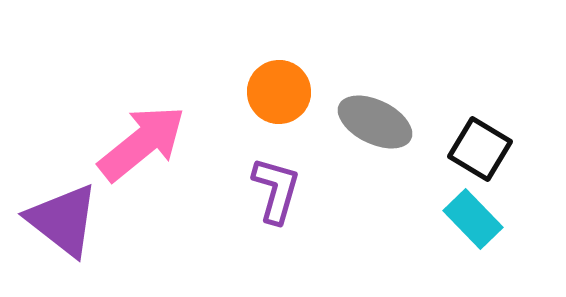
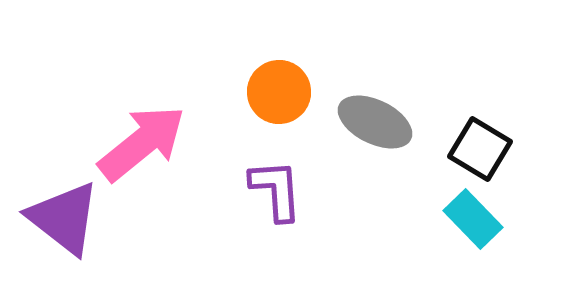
purple L-shape: rotated 20 degrees counterclockwise
purple triangle: moved 1 px right, 2 px up
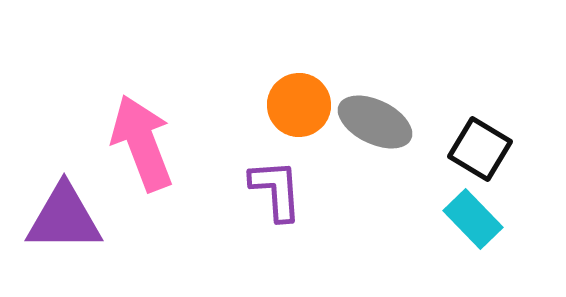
orange circle: moved 20 px right, 13 px down
pink arrow: rotated 72 degrees counterclockwise
purple triangle: rotated 38 degrees counterclockwise
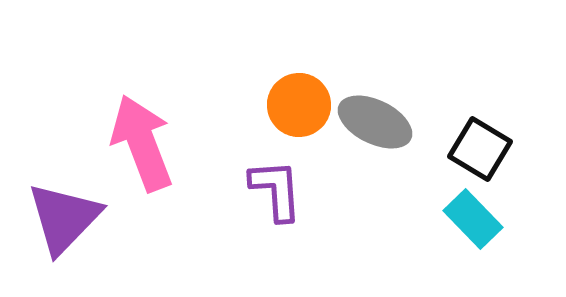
purple triangle: rotated 46 degrees counterclockwise
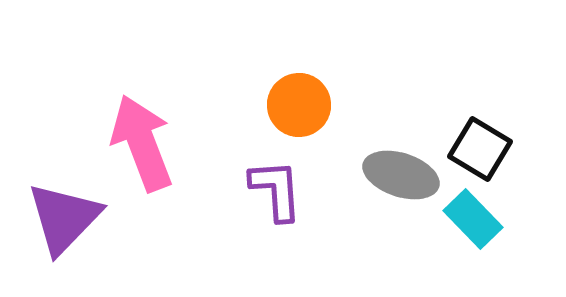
gray ellipse: moved 26 px right, 53 px down; rotated 8 degrees counterclockwise
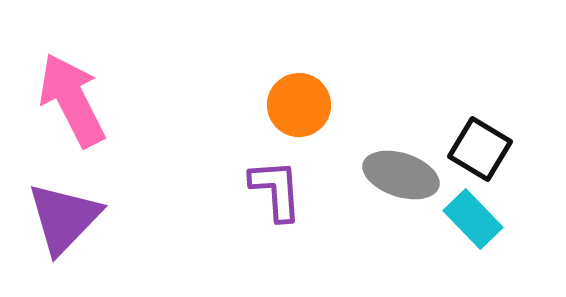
pink arrow: moved 70 px left, 43 px up; rotated 6 degrees counterclockwise
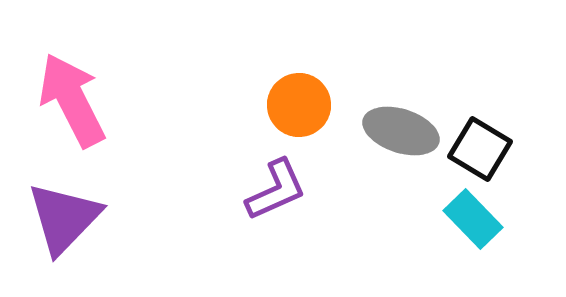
gray ellipse: moved 44 px up
purple L-shape: rotated 70 degrees clockwise
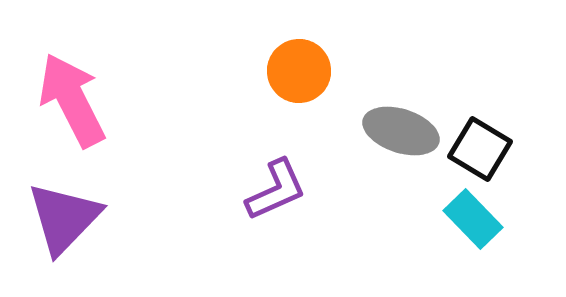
orange circle: moved 34 px up
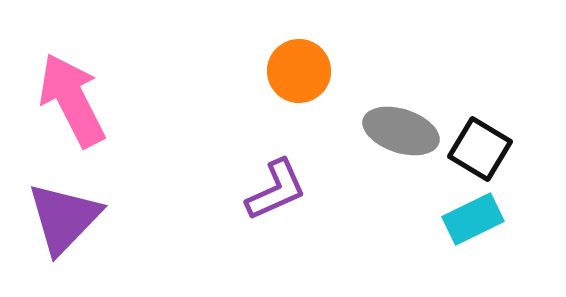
cyan rectangle: rotated 72 degrees counterclockwise
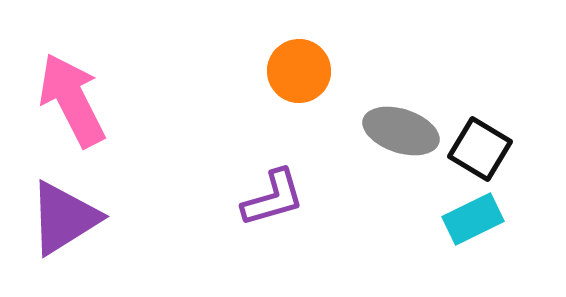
purple L-shape: moved 3 px left, 8 px down; rotated 8 degrees clockwise
purple triangle: rotated 14 degrees clockwise
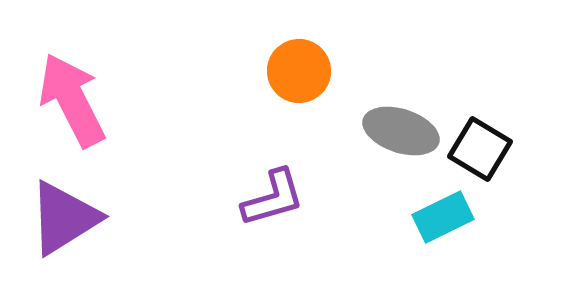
cyan rectangle: moved 30 px left, 2 px up
